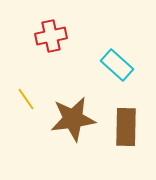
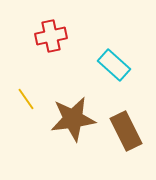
cyan rectangle: moved 3 px left
brown rectangle: moved 4 px down; rotated 27 degrees counterclockwise
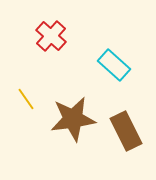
red cross: rotated 36 degrees counterclockwise
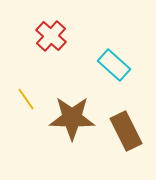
brown star: moved 1 px left, 1 px up; rotated 9 degrees clockwise
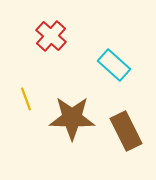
yellow line: rotated 15 degrees clockwise
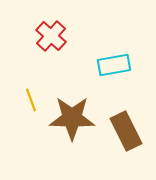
cyan rectangle: rotated 52 degrees counterclockwise
yellow line: moved 5 px right, 1 px down
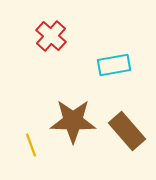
yellow line: moved 45 px down
brown star: moved 1 px right, 3 px down
brown rectangle: moved 1 px right; rotated 15 degrees counterclockwise
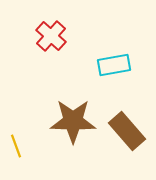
yellow line: moved 15 px left, 1 px down
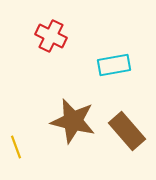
red cross: rotated 16 degrees counterclockwise
brown star: rotated 12 degrees clockwise
yellow line: moved 1 px down
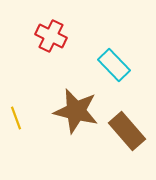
cyan rectangle: rotated 56 degrees clockwise
brown star: moved 3 px right, 10 px up
yellow line: moved 29 px up
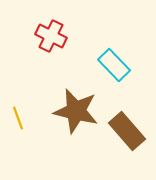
yellow line: moved 2 px right
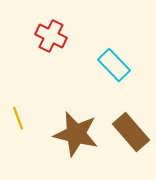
brown star: moved 23 px down
brown rectangle: moved 4 px right, 1 px down
